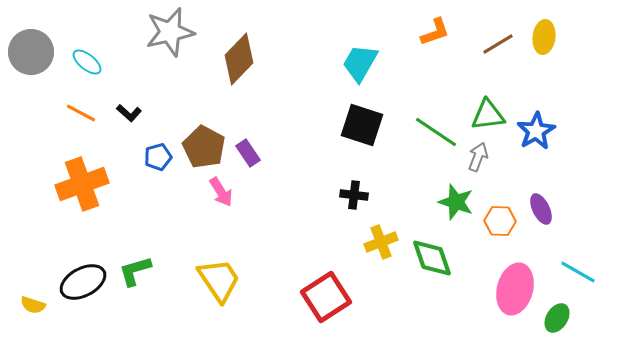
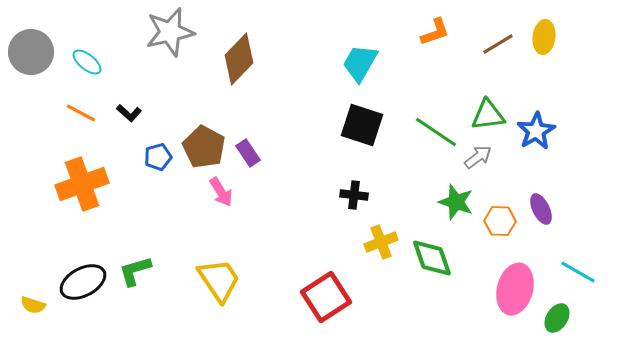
gray arrow: rotated 32 degrees clockwise
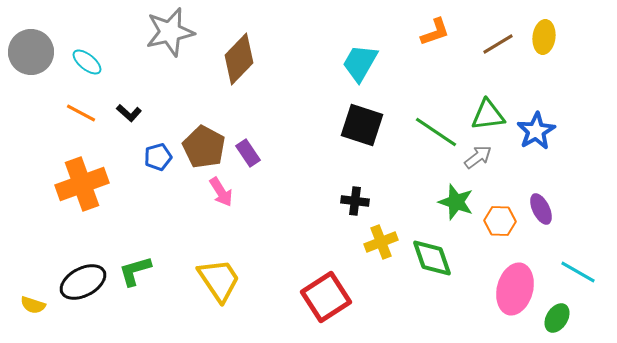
black cross: moved 1 px right, 6 px down
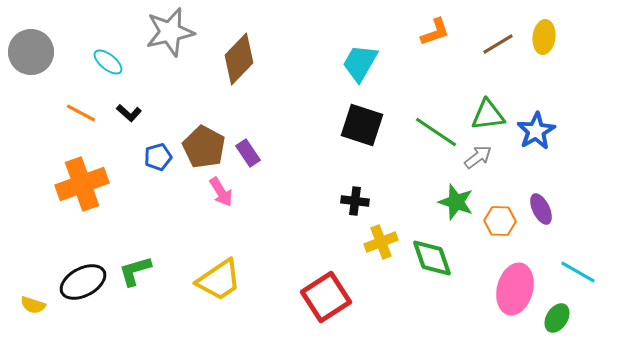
cyan ellipse: moved 21 px right
yellow trapezoid: rotated 90 degrees clockwise
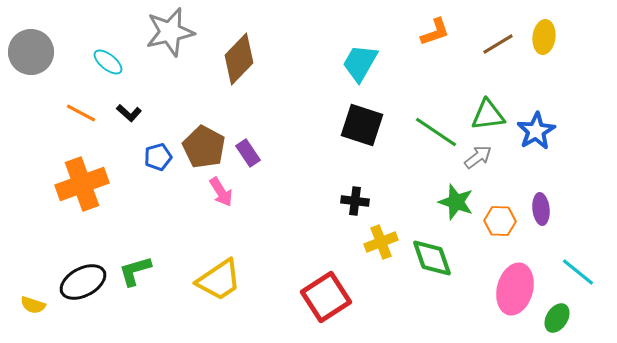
purple ellipse: rotated 20 degrees clockwise
cyan line: rotated 9 degrees clockwise
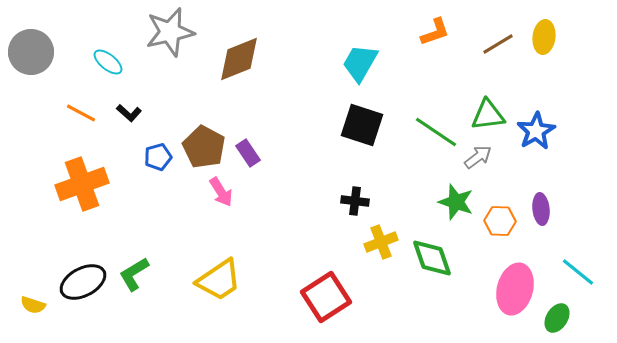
brown diamond: rotated 24 degrees clockwise
green L-shape: moved 1 px left, 3 px down; rotated 15 degrees counterclockwise
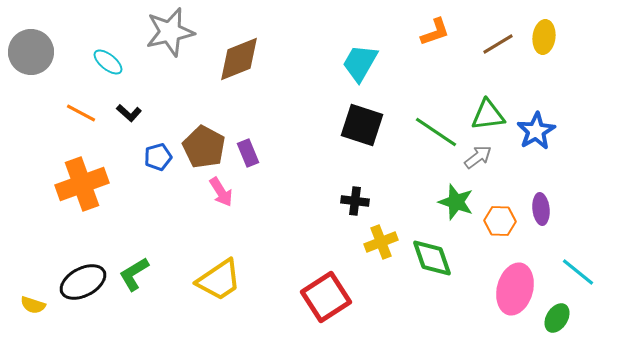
purple rectangle: rotated 12 degrees clockwise
